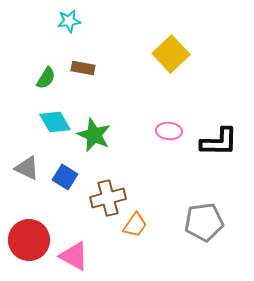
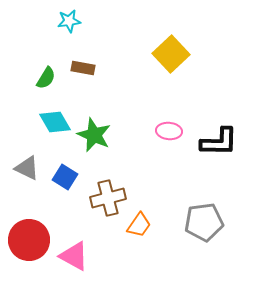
orange trapezoid: moved 4 px right
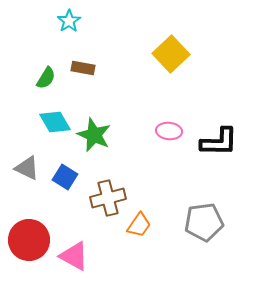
cyan star: rotated 25 degrees counterclockwise
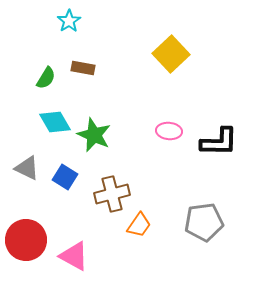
brown cross: moved 4 px right, 4 px up
red circle: moved 3 px left
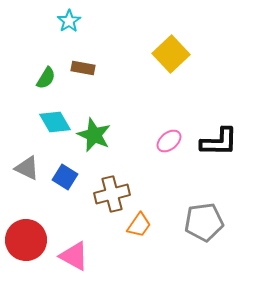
pink ellipse: moved 10 px down; rotated 45 degrees counterclockwise
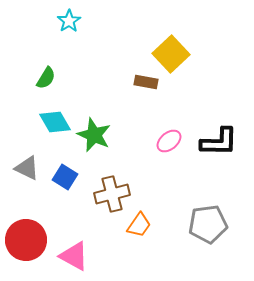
brown rectangle: moved 63 px right, 14 px down
gray pentagon: moved 4 px right, 2 px down
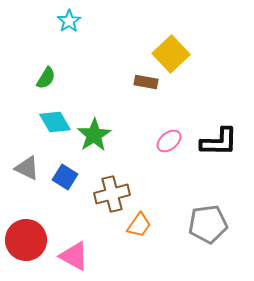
green star: rotated 16 degrees clockwise
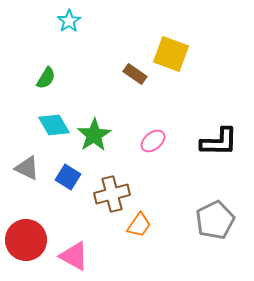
yellow square: rotated 27 degrees counterclockwise
brown rectangle: moved 11 px left, 8 px up; rotated 25 degrees clockwise
cyan diamond: moved 1 px left, 3 px down
pink ellipse: moved 16 px left
blue square: moved 3 px right
gray pentagon: moved 7 px right, 4 px up; rotated 18 degrees counterclockwise
